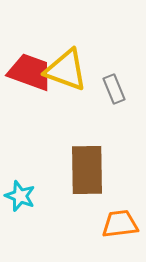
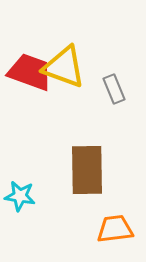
yellow triangle: moved 2 px left, 3 px up
cyan star: rotated 12 degrees counterclockwise
orange trapezoid: moved 5 px left, 5 px down
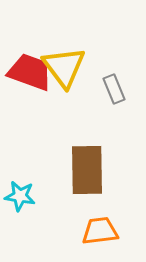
yellow triangle: rotated 33 degrees clockwise
orange trapezoid: moved 15 px left, 2 px down
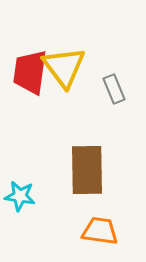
red trapezoid: rotated 102 degrees counterclockwise
orange trapezoid: rotated 15 degrees clockwise
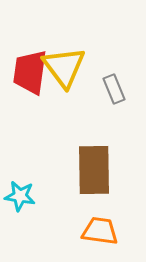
brown rectangle: moved 7 px right
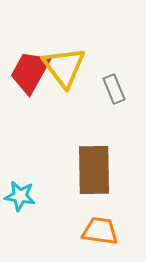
red trapezoid: rotated 21 degrees clockwise
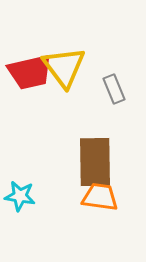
red trapezoid: rotated 132 degrees counterclockwise
brown rectangle: moved 1 px right, 8 px up
orange trapezoid: moved 34 px up
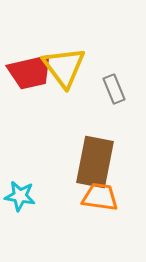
brown rectangle: rotated 12 degrees clockwise
